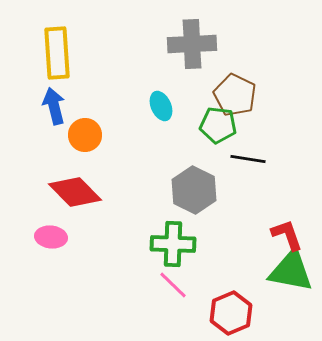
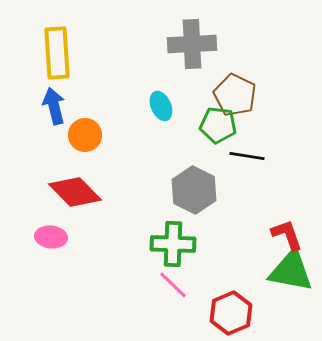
black line: moved 1 px left, 3 px up
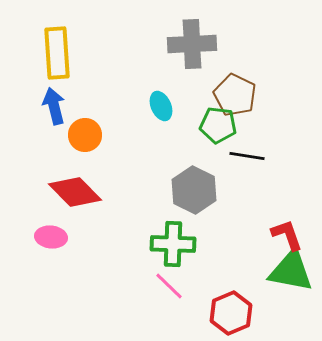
pink line: moved 4 px left, 1 px down
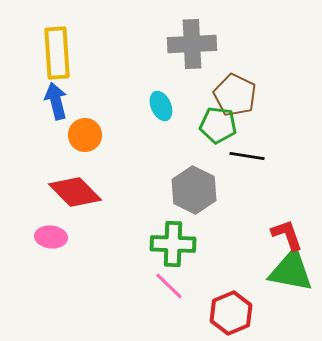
blue arrow: moved 2 px right, 5 px up
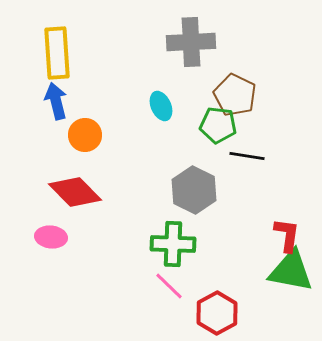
gray cross: moved 1 px left, 2 px up
red L-shape: rotated 27 degrees clockwise
red hexagon: moved 14 px left; rotated 6 degrees counterclockwise
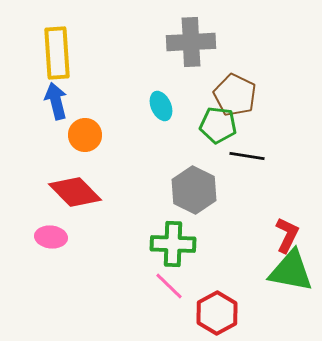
red L-shape: rotated 18 degrees clockwise
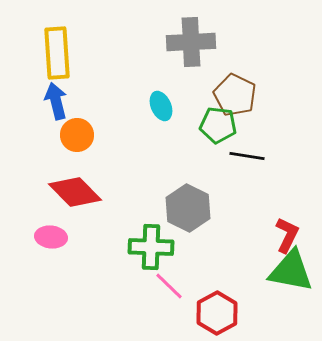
orange circle: moved 8 px left
gray hexagon: moved 6 px left, 18 px down
green cross: moved 22 px left, 3 px down
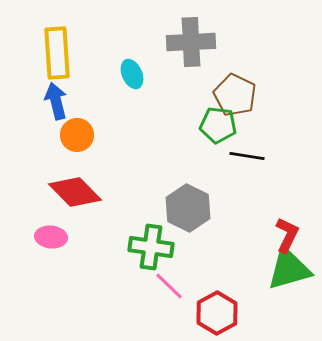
cyan ellipse: moved 29 px left, 32 px up
green cross: rotated 6 degrees clockwise
green triangle: moved 2 px left, 2 px up; rotated 27 degrees counterclockwise
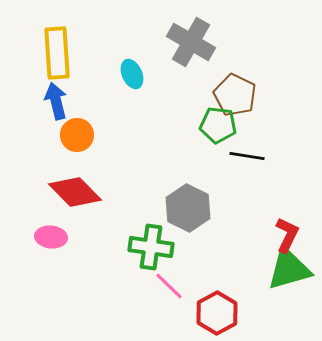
gray cross: rotated 33 degrees clockwise
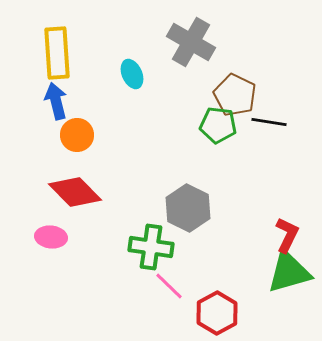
black line: moved 22 px right, 34 px up
green triangle: moved 3 px down
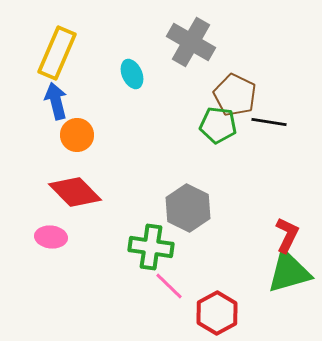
yellow rectangle: rotated 27 degrees clockwise
